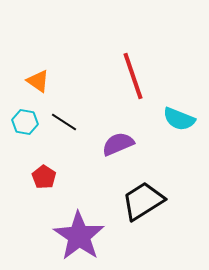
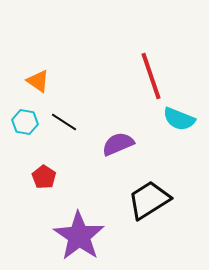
red line: moved 18 px right
black trapezoid: moved 6 px right, 1 px up
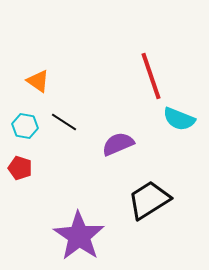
cyan hexagon: moved 4 px down
red pentagon: moved 24 px left, 9 px up; rotated 15 degrees counterclockwise
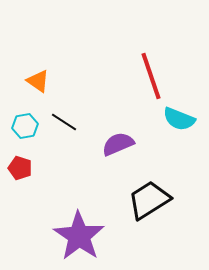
cyan hexagon: rotated 20 degrees counterclockwise
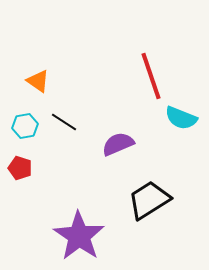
cyan semicircle: moved 2 px right, 1 px up
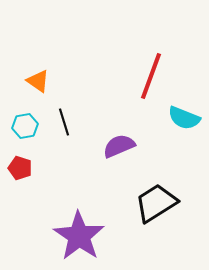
red line: rotated 39 degrees clockwise
cyan semicircle: moved 3 px right
black line: rotated 40 degrees clockwise
purple semicircle: moved 1 px right, 2 px down
black trapezoid: moved 7 px right, 3 px down
